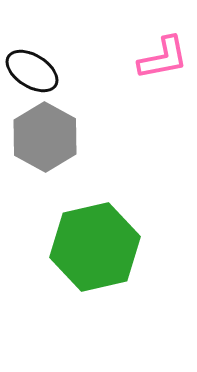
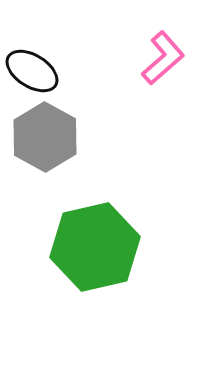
pink L-shape: rotated 30 degrees counterclockwise
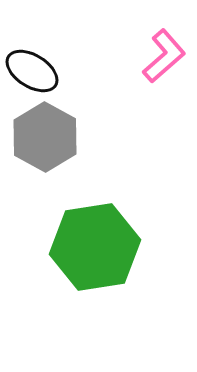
pink L-shape: moved 1 px right, 2 px up
green hexagon: rotated 4 degrees clockwise
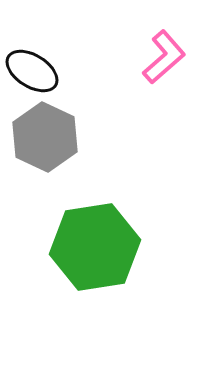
pink L-shape: moved 1 px down
gray hexagon: rotated 4 degrees counterclockwise
